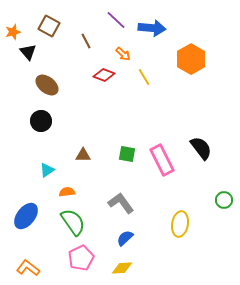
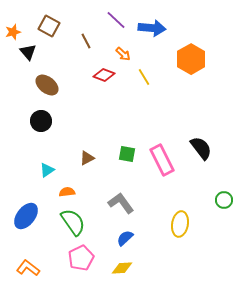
brown triangle: moved 4 px right, 3 px down; rotated 28 degrees counterclockwise
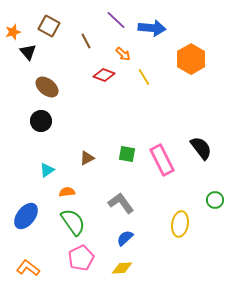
brown ellipse: moved 2 px down
green circle: moved 9 px left
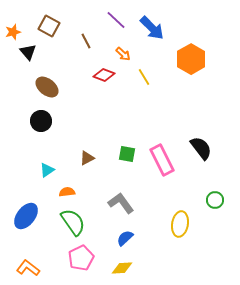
blue arrow: rotated 40 degrees clockwise
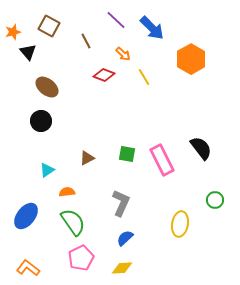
gray L-shape: rotated 60 degrees clockwise
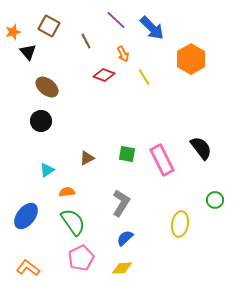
orange arrow: rotated 21 degrees clockwise
gray L-shape: rotated 8 degrees clockwise
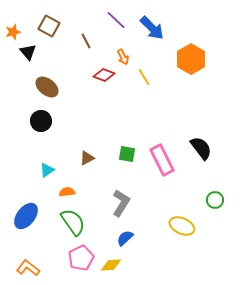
orange arrow: moved 3 px down
yellow ellipse: moved 2 px right, 2 px down; rotated 75 degrees counterclockwise
yellow diamond: moved 11 px left, 3 px up
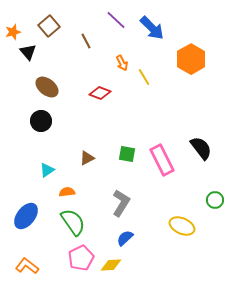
brown square: rotated 20 degrees clockwise
orange arrow: moved 1 px left, 6 px down
red diamond: moved 4 px left, 18 px down
orange L-shape: moved 1 px left, 2 px up
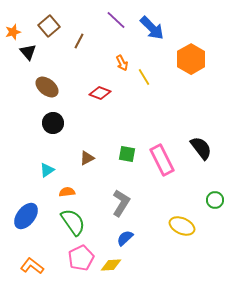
brown line: moved 7 px left; rotated 56 degrees clockwise
black circle: moved 12 px right, 2 px down
orange L-shape: moved 5 px right
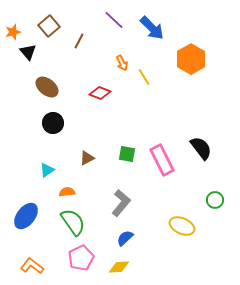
purple line: moved 2 px left
gray L-shape: rotated 8 degrees clockwise
yellow diamond: moved 8 px right, 2 px down
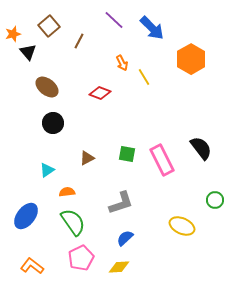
orange star: moved 2 px down
gray L-shape: rotated 32 degrees clockwise
